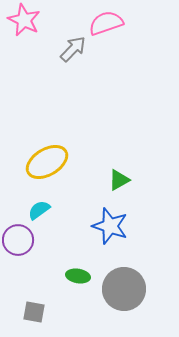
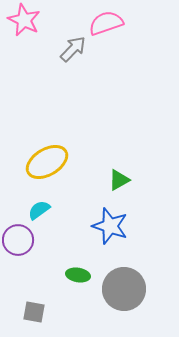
green ellipse: moved 1 px up
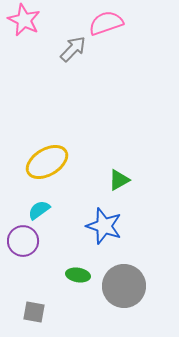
blue star: moved 6 px left
purple circle: moved 5 px right, 1 px down
gray circle: moved 3 px up
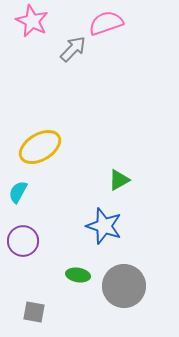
pink star: moved 8 px right, 1 px down
yellow ellipse: moved 7 px left, 15 px up
cyan semicircle: moved 21 px left, 18 px up; rotated 25 degrees counterclockwise
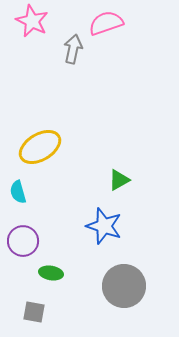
gray arrow: rotated 32 degrees counterclockwise
cyan semicircle: rotated 45 degrees counterclockwise
green ellipse: moved 27 px left, 2 px up
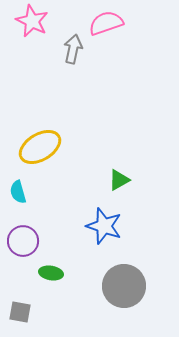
gray square: moved 14 px left
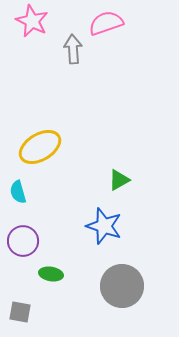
gray arrow: rotated 16 degrees counterclockwise
green ellipse: moved 1 px down
gray circle: moved 2 px left
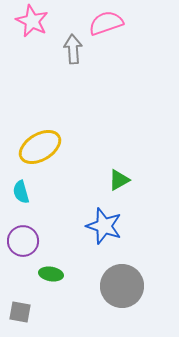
cyan semicircle: moved 3 px right
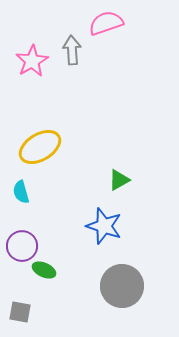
pink star: moved 40 px down; rotated 16 degrees clockwise
gray arrow: moved 1 px left, 1 px down
purple circle: moved 1 px left, 5 px down
green ellipse: moved 7 px left, 4 px up; rotated 15 degrees clockwise
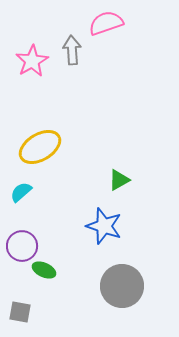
cyan semicircle: rotated 65 degrees clockwise
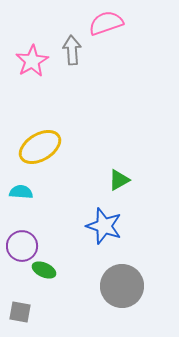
cyan semicircle: rotated 45 degrees clockwise
